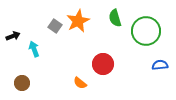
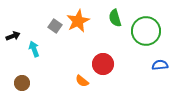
orange semicircle: moved 2 px right, 2 px up
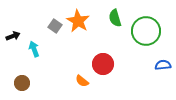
orange star: rotated 15 degrees counterclockwise
blue semicircle: moved 3 px right
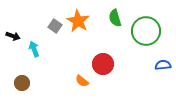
black arrow: rotated 40 degrees clockwise
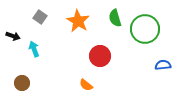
gray square: moved 15 px left, 9 px up
green circle: moved 1 px left, 2 px up
red circle: moved 3 px left, 8 px up
orange semicircle: moved 4 px right, 4 px down
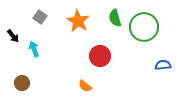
green circle: moved 1 px left, 2 px up
black arrow: rotated 32 degrees clockwise
orange semicircle: moved 1 px left, 1 px down
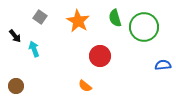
black arrow: moved 2 px right
brown circle: moved 6 px left, 3 px down
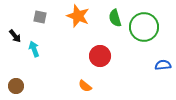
gray square: rotated 24 degrees counterclockwise
orange star: moved 5 px up; rotated 10 degrees counterclockwise
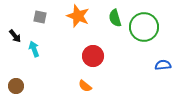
red circle: moved 7 px left
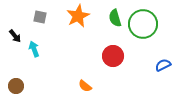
orange star: rotated 25 degrees clockwise
green circle: moved 1 px left, 3 px up
red circle: moved 20 px right
blue semicircle: rotated 21 degrees counterclockwise
